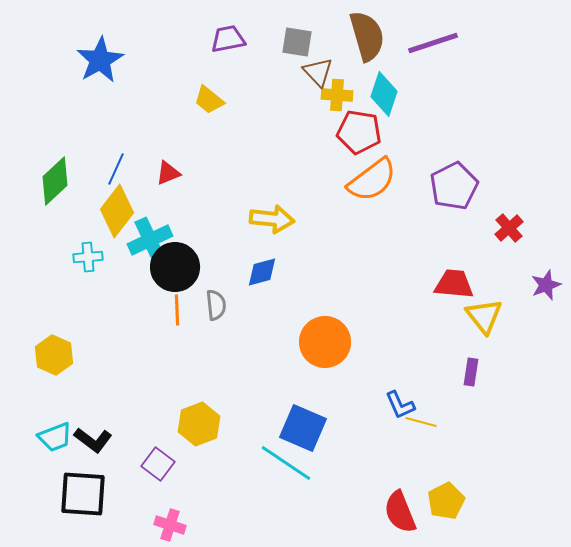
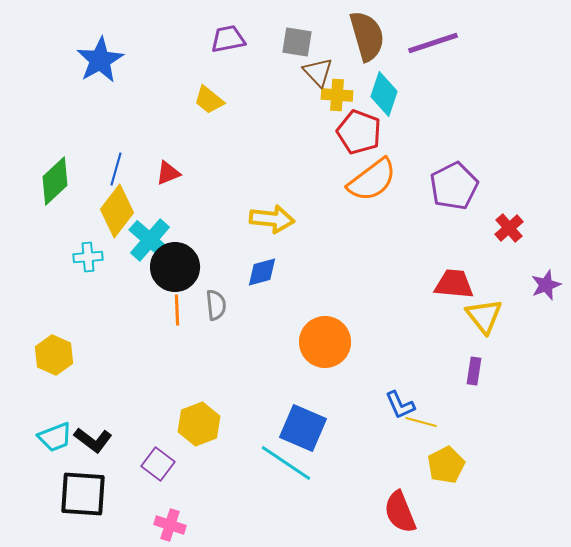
red pentagon at (359, 132): rotated 12 degrees clockwise
blue line at (116, 169): rotated 8 degrees counterclockwise
cyan cross at (150, 240): rotated 24 degrees counterclockwise
purple rectangle at (471, 372): moved 3 px right, 1 px up
yellow pentagon at (446, 501): moved 36 px up
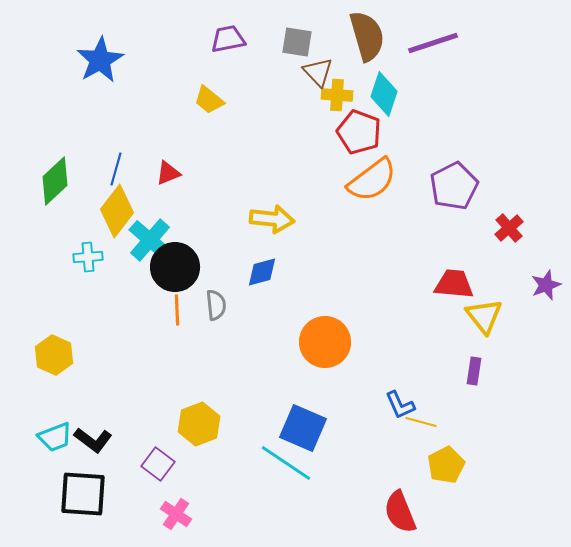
pink cross at (170, 525): moved 6 px right, 11 px up; rotated 16 degrees clockwise
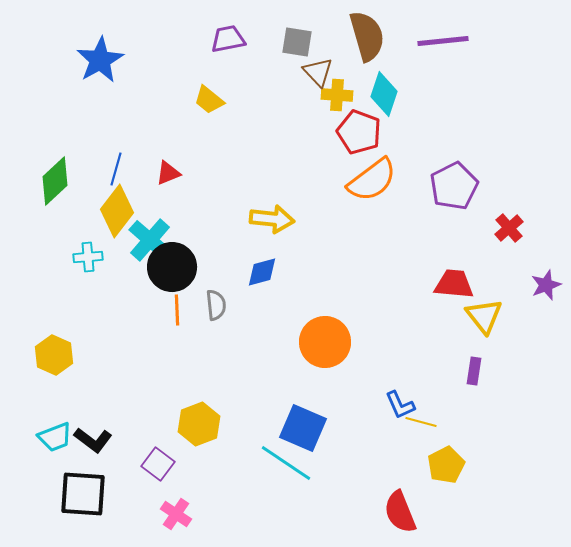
purple line at (433, 43): moved 10 px right, 2 px up; rotated 12 degrees clockwise
black circle at (175, 267): moved 3 px left
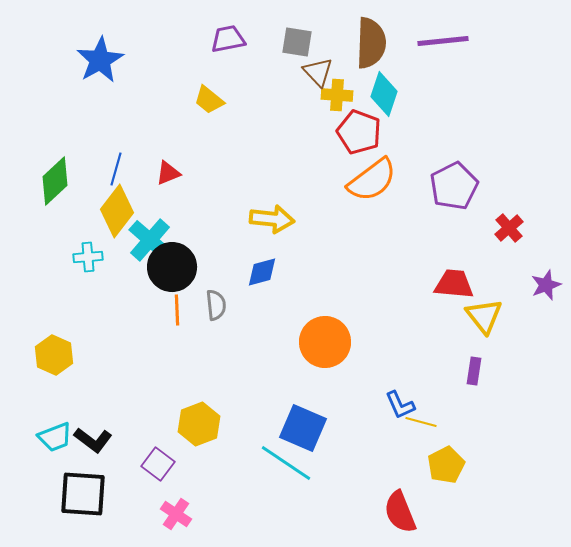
brown semicircle at (367, 36): moved 4 px right, 7 px down; rotated 18 degrees clockwise
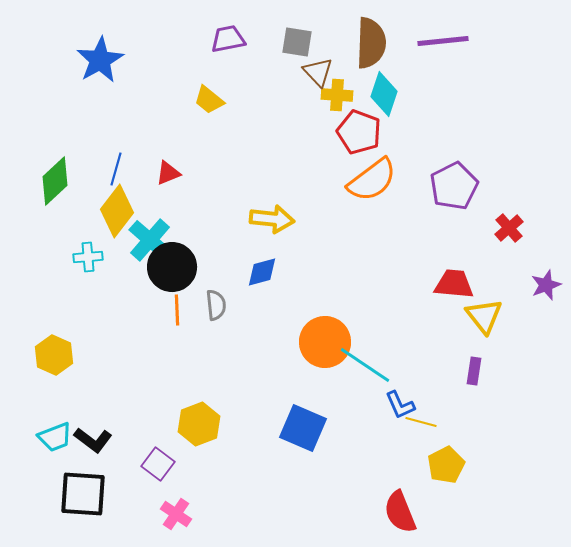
cyan line at (286, 463): moved 79 px right, 98 px up
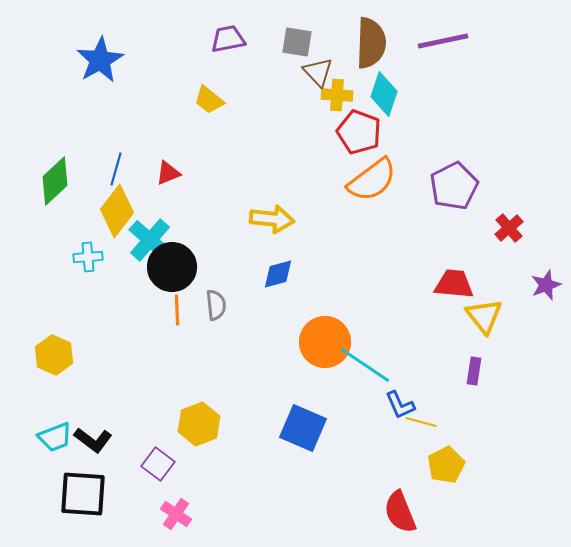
purple line at (443, 41): rotated 6 degrees counterclockwise
blue diamond at (262, 272): moved 16 px right, 2 px down
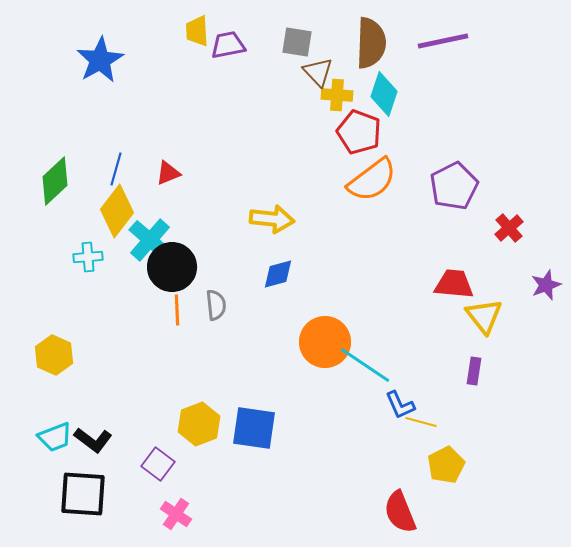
purple trapezoid at (228, 39): moved 6 px down
yellow trapezoid at (209, 100): moved 12 px left, 69 px up; rotated 48 degrees clockwise
blue square at (303, 428): moved 49 px left; rotated 15 degrees counterclockwise
